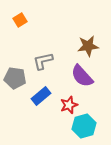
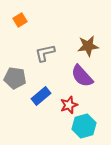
gray L-shape: moved 2 px right, 8 px up
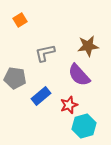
purple semicircle: moved 3 px left, 1 px up
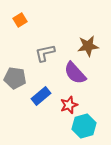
purple semicircle: moved 4 px left, 2 px up
